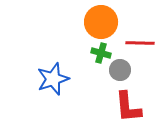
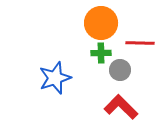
orange circle: moved 1 px down
green cross: rotated 18 degrees counterclockwise
blue star: moved 2 px right, 1 px up
red L-shape: moved 7 px left; rotated 140 degrees clockwise
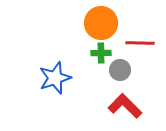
red L-shape: moved 4 px right, 1 px up
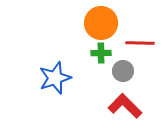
gray circle: moved 3 px right, 1 px down
